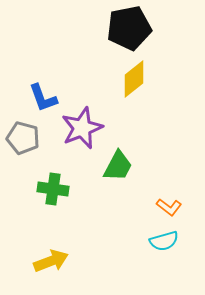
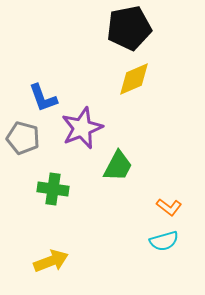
yellow diamond: rotated 15 degrees clockwise
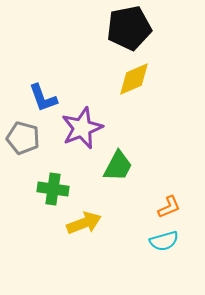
orange L-shape: rotated 60 degrees counterclockwise
yellow arrow: moved 33 px right, 38 px up
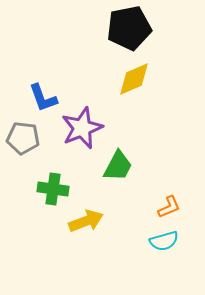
gray pentagon: rotated 8 degrees counterclockwise
yellow arrow: moved 2 px right, 2 px up
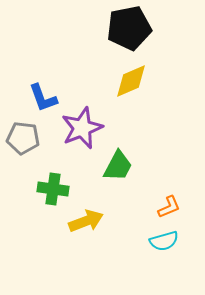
yellow diamond: moved 3 px left, 2 px down
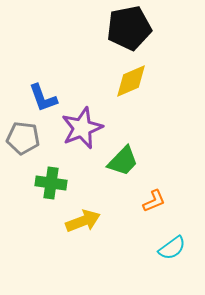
green trapezoid: moved 5 px right, 5 px up; rotated 16 degrees clockwise
green cross: moved 2 px left, 6 px up
orange L-shape: moved 15 px left, 6 px up
yellow arrow: moved 3 px left
cyan semicircle: moved 8 px right, 7 px down; rotated 20 degrees counterclockwise
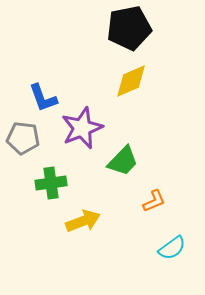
green cross: rotated 16 degrees counterclockwise
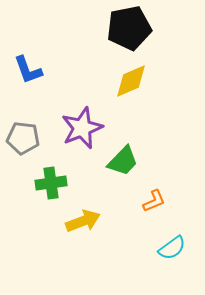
blue L-shape: moved 15 px left, 28 px up
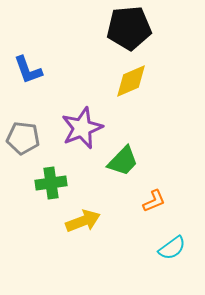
black pentagon: rotated 6 degrees clockwise
